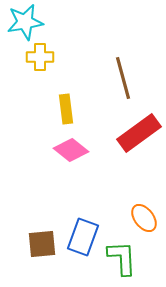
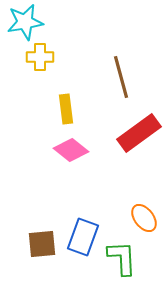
brown line: moved 2 px left, 1 px up
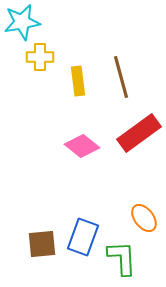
cyan star: moved 3 px left
yellow rectangle: moved 12 px right, 28 px up
pink diamond: moved 11 px right, 4 px up
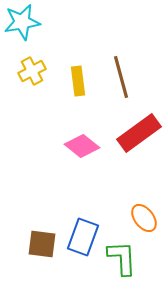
yellow cross: moved 8 px left, 14 px down; rotated 28 degrees counterclockwise
brown square: rotated 12 degrees clockwise
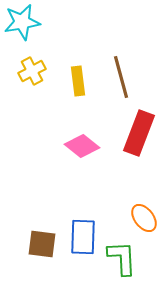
red rectangle: rotated 33 degrees counterclockwise
blue rectangle: rotated 18 degrees counterclockwise
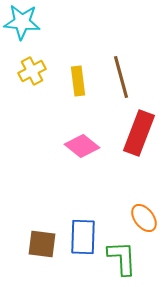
cyan star: rotated 15 degrees clockwise
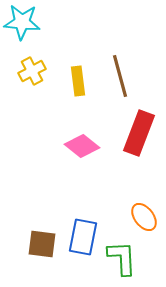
brown line: moved 1 px left, 1 px up
orange ellipse: moved 1 px up
blue rectangle: rotated 9 degrees clockwise
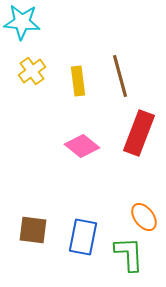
yellow cross: rotated 8 degrees counterclockwise
brown square: moved 9 px left, 14 px up
green L-shape: moved 7 px right, 4 px up
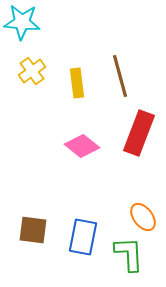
yellow rectangle: moved 1 px left, 2 px down
orange ellipse: moved 1 px left
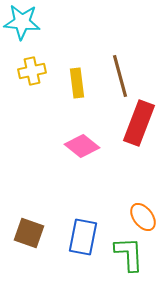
yellow cross: rotated 24 degrees clockwise
red rectangle: moved 10 px up
brown square: moved 4 px left, 3 px down; rotated 12 degrees clockwise
